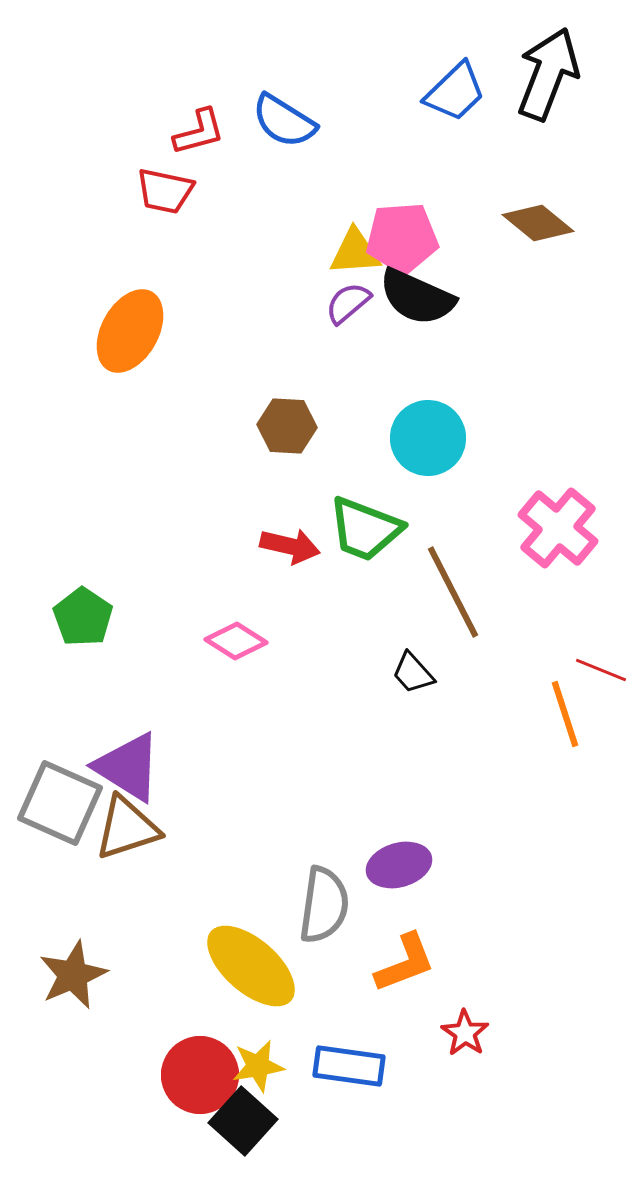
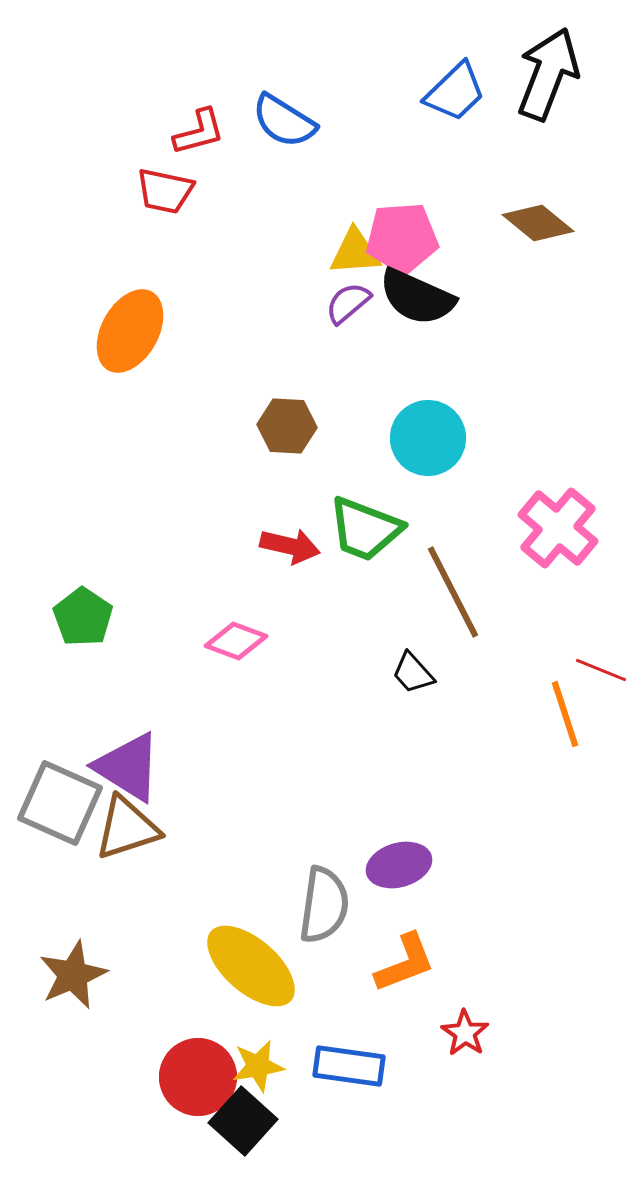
pink diamond: rotated 12 degrees counterclockwise
red circle: moved 2 px left, 2 px down
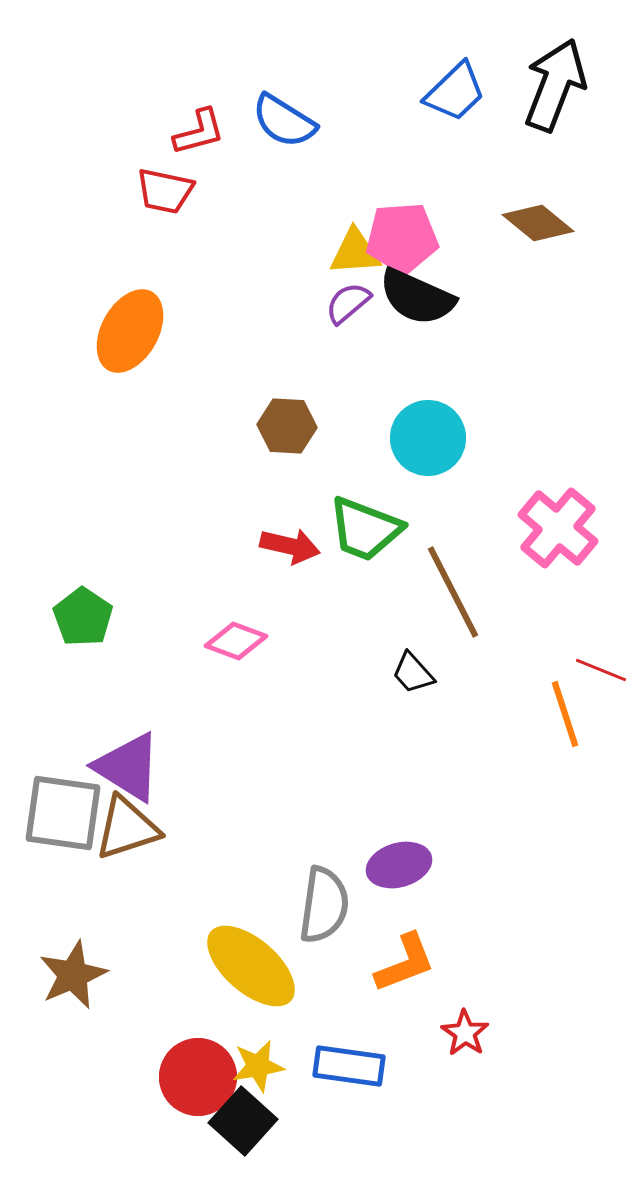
black arrow: moved 7 px right, 11 px down
gray square: moved 3 px right, 10 px down; rotated 16 degrees counterclockwise
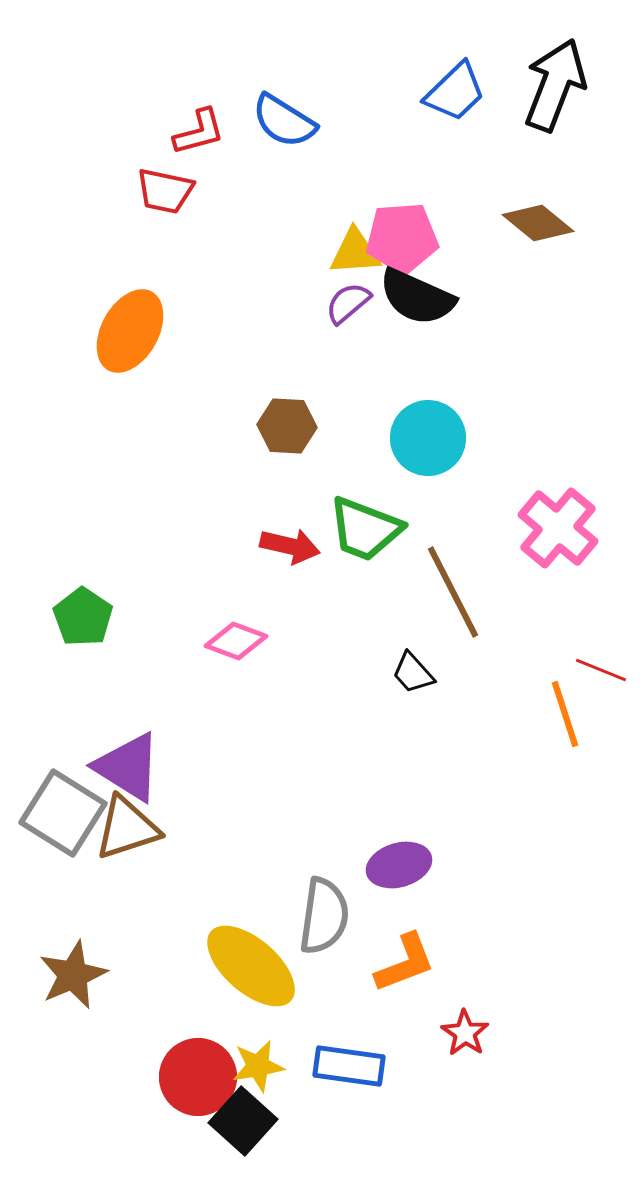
gray square: rotated 24 degrees clockwise
gray semicircle: moved 11 px down
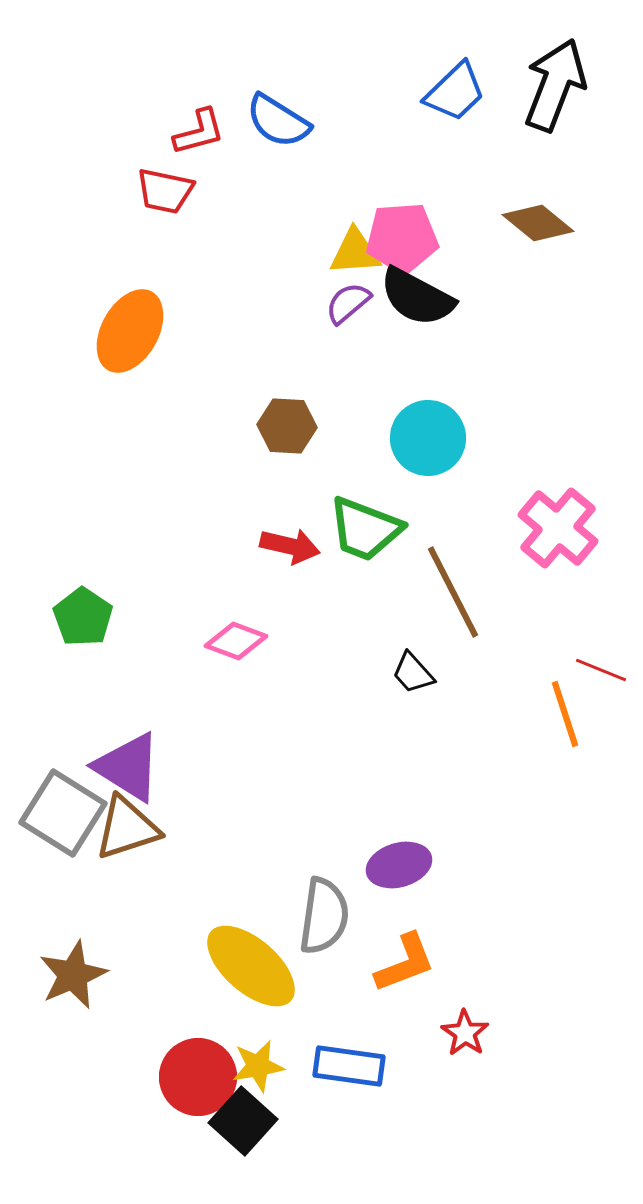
blue semicircle: moved 6 px left
black semicircle: rotated 4 degrees clockwise
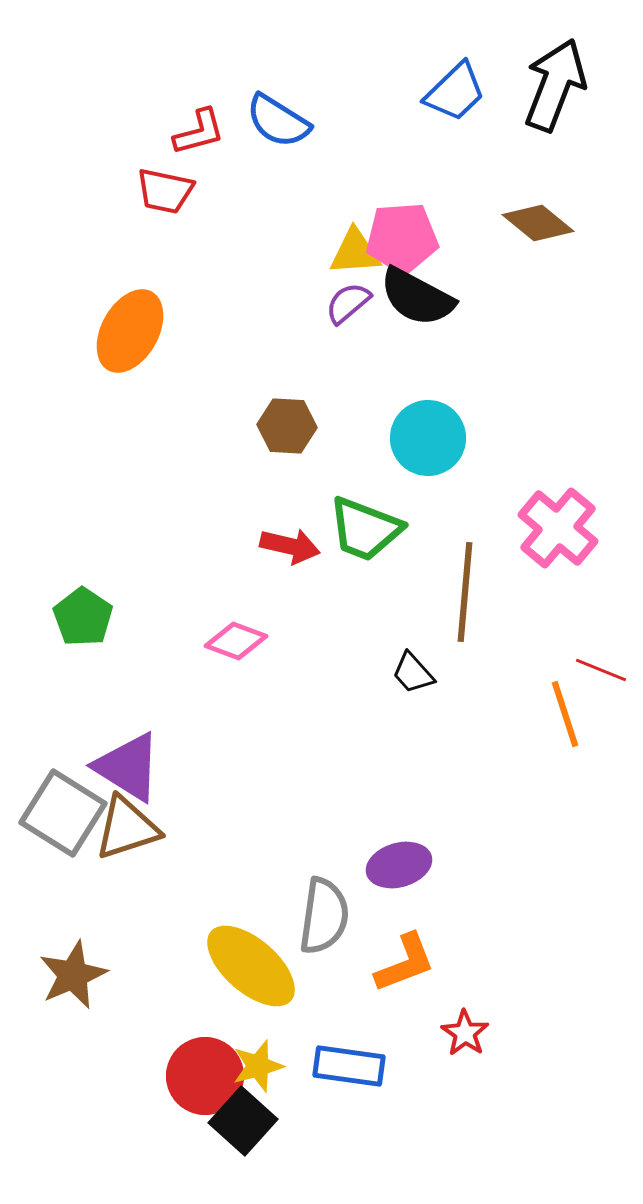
brown line: moved 12 px right; rotated 32 degrees clockwise
yellow star: rotated 6 degrees counterclockwise
red circle: moved 7 px right, 1 px up
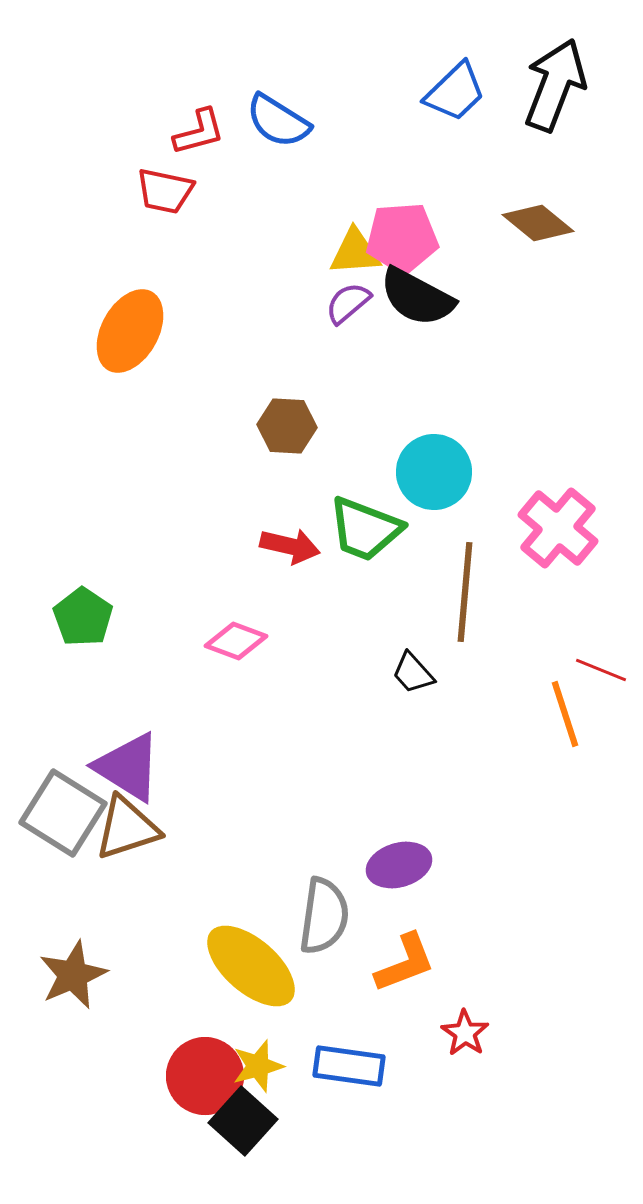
cyan circle: moved 6 px right, 34 px down
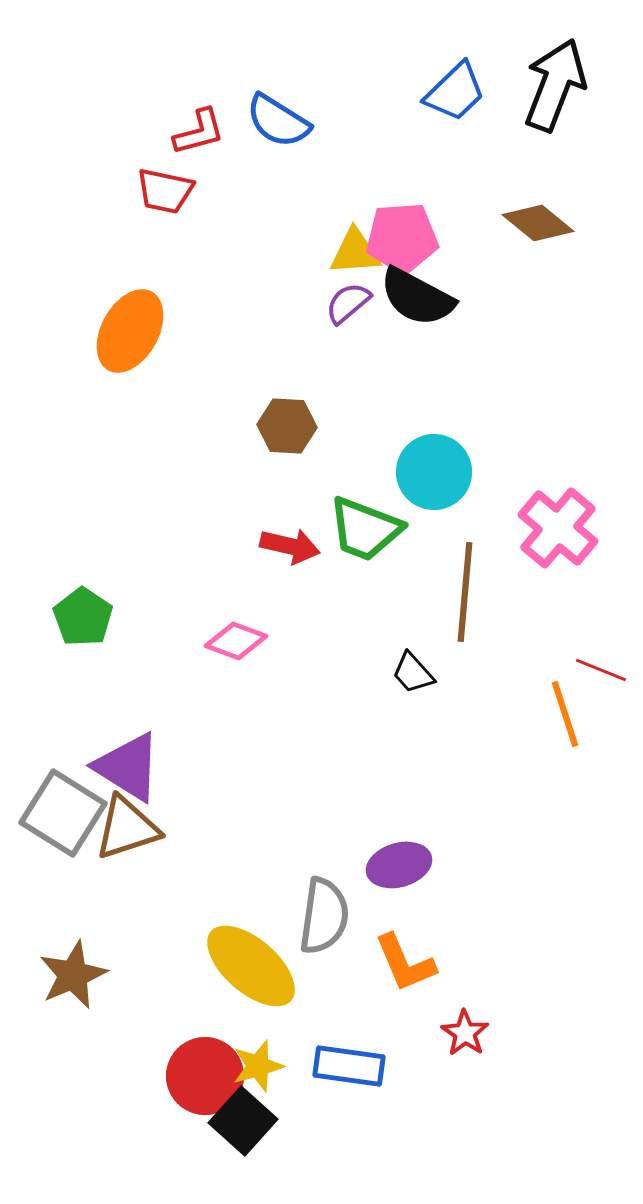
orange L-shape: rotated 88 degrees clockwise
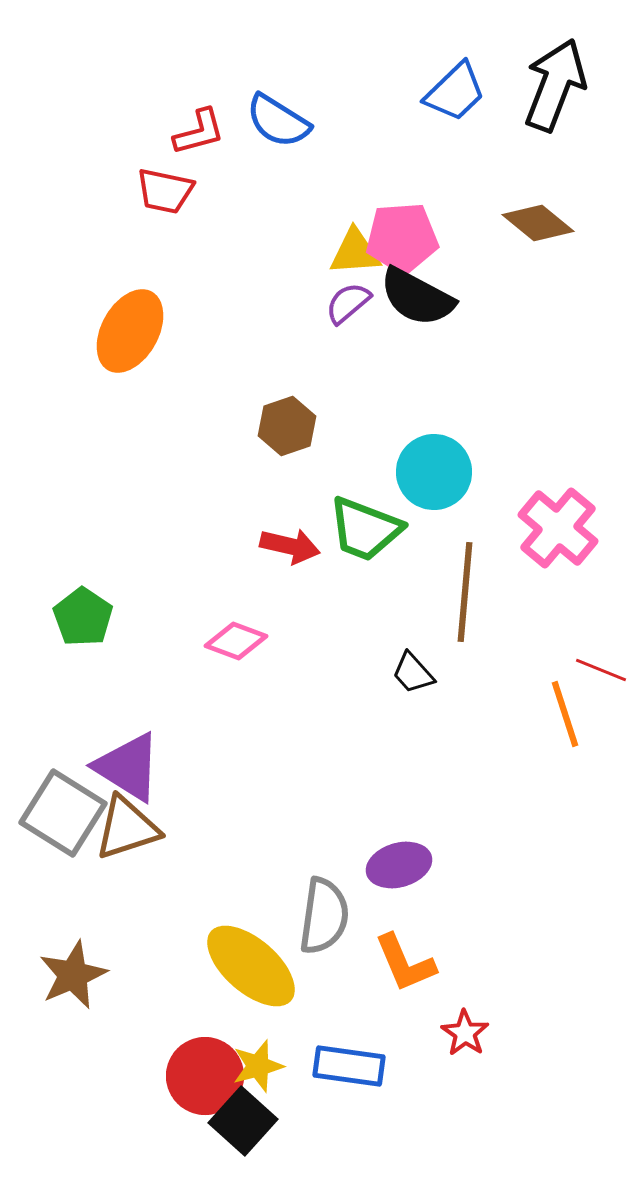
brown hexagon: rotated 22 degrees counterclockwise
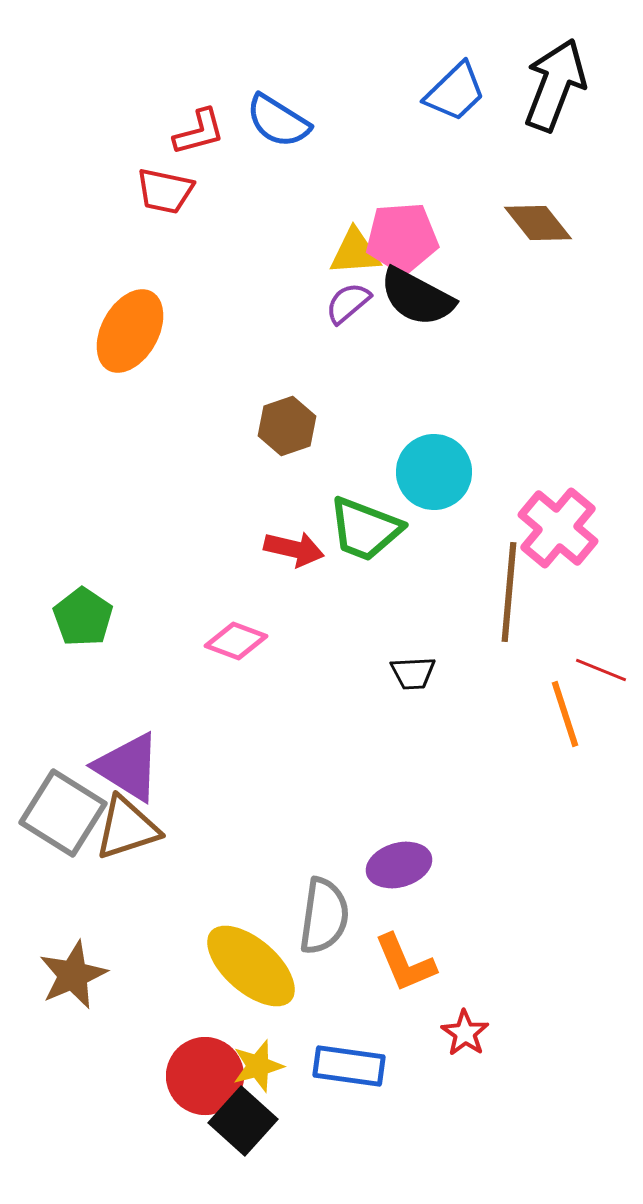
brown diamond: rotated 12 degrees clockwise
red arrow: moved 4 px right, 3 px down
brown line: moved 44 px right
black trapezoid: rotated 51 degrees counterclockwise
